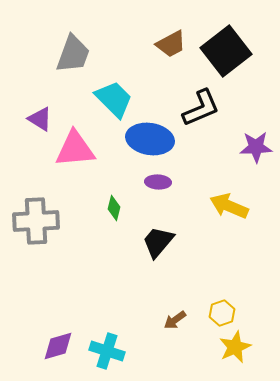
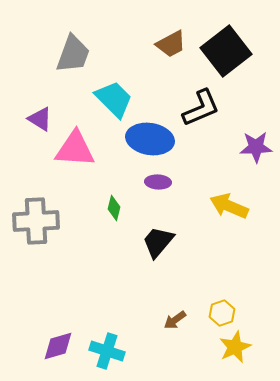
pink triangle: rotated 9 degrees clockwise
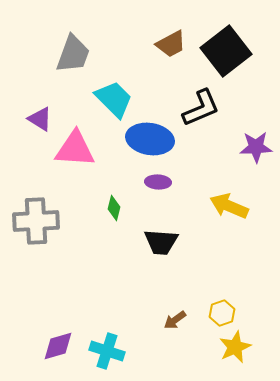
black trapezoid: moved 3 px right; rotated 126 degrees counterclockwise
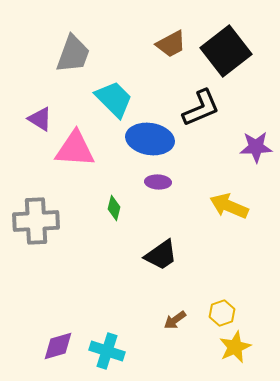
black trapezoid: moved 13 px down; rotated 39 degrees counterclockwise
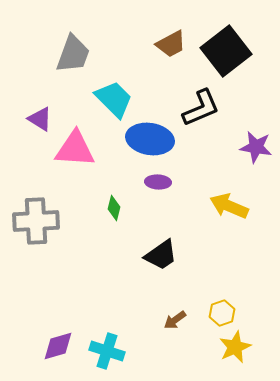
purple star: rotated 12 degrees clockwise
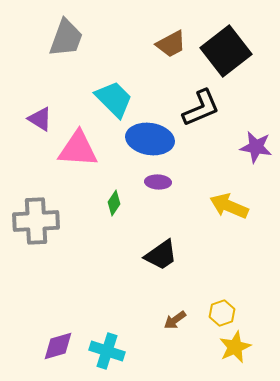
gray trapezoid: moved 7 px left, 16 px up
pink triangle: moved 3 px right
green diamond: moved 5 px up; rotated 20 degrees clockwise
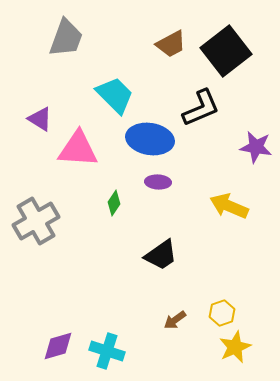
cyan trapezoid: moved 1 px right, 4 px up
gray cross: rotated 27 degrees counterclockwise
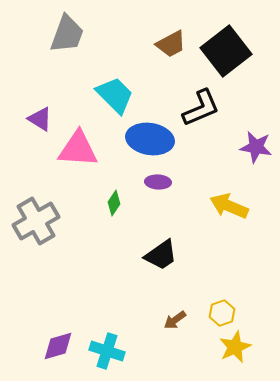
gray trapezoid: moved 1 px right, 4 px up
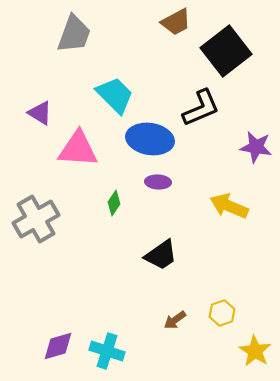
gray trapezoid: moved 7 px right
brown trapezoid: moved 5 px right, 22 px up
purple triangle: moved 6 px up
gray cross: moved 2 px up
yellow star: moved 20 px right, 4 px down; rotated 16 degrees counterclockwise
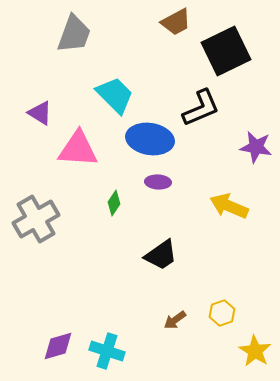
black square: rotated 12 degrees clockwise
